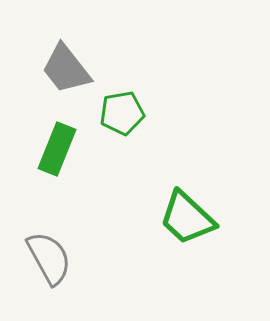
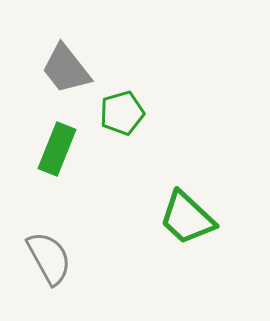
green pentagon: rotated 6 degrees counterclockwise
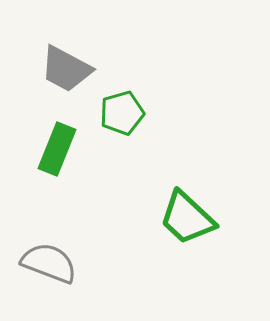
gray trapezoid: rotated 24 degrees counterclockwise
gray semicircle: moved 5 px down; rotated 40 degrees counterclockwise
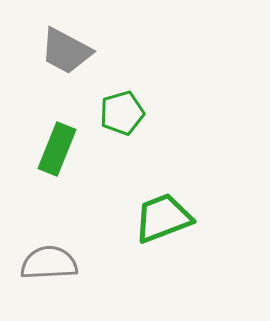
gray trapezoid: moved 18 px up
green trapezoid: moved 24 px left; rotated 116 degrees clockwise
gray semicircle: rotated 24 degrees counterclockwise
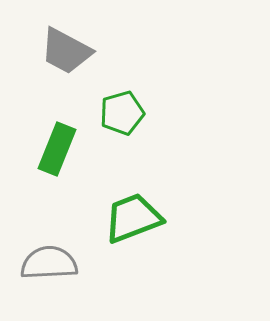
green trapezoid: moved 30 px left
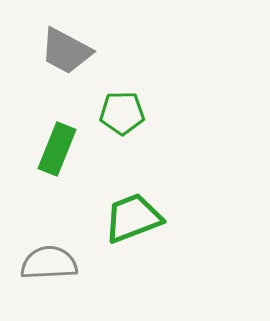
green pentagon: rotated 15 degrees clockwise
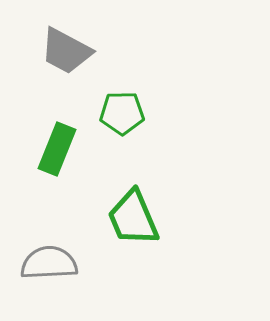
green trapezoid: rotated 92 degrees counterclockwise
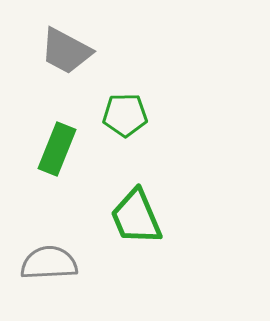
green pentagon: moved 3 px right, 2 px down
green trapezoid: moved 3 px right, 1 px up
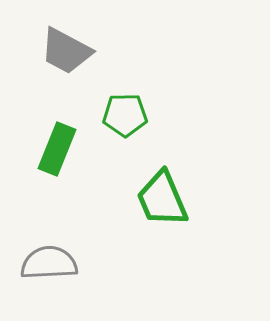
green trapezoid: moved 26 px right, 18 px up
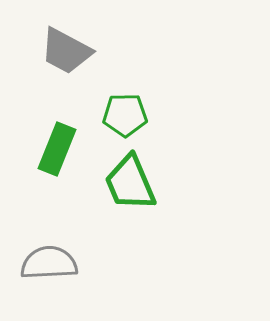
green trapezoid: moved 32 px left, 16 px up
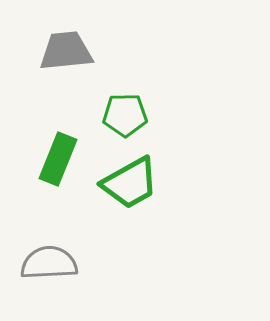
gray trapezoid: rotated 146 degrees clockwise
green rectangle: moved 1 px right, 10 px down
green trapezoid: rotated 96 degrees counterclockwise
